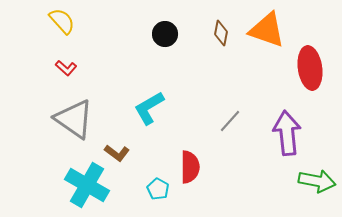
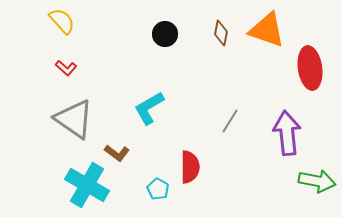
gray line: rotated 10 degrees counterclockwise
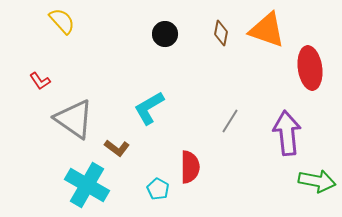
red L-shape: moved 26 px left, 13 px down; rotated 15 degrees clockwise
brown L-shape: moved 5 px up
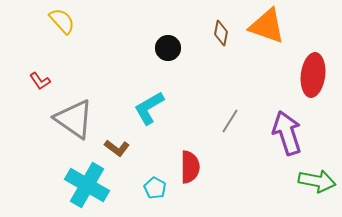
orange triangle: moved 4 px up
black circle: moved 3 px right, 14 px down
red ellipse: moved 3 px right, 7 px down; rotated 15 degrees clockwise
purple arrow: rotated 12 degrees counterclockwise
cyan pentagon: moved 3 px left, 1 px up
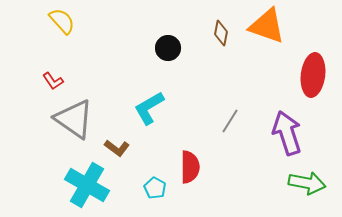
red L-shape: moved 13 px right
green arrow: moved 10 px left, 2 px down
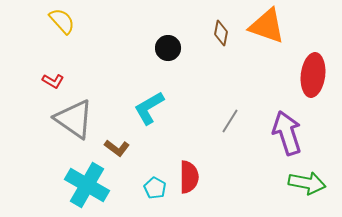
red L-shape: rotated 25 degrees counterclockwise
red semicircle: moved 1 px left, 10 px down
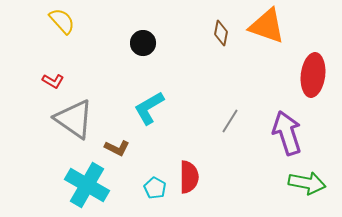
black circle: moved 25 px left, 5 px up
brown L-shape: rotated 10 degrees counterclockwise
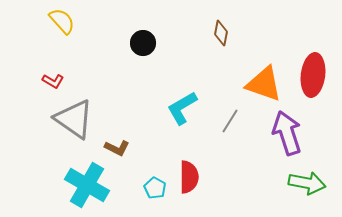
orange triangle: moved 3 px left, 58 px down
cyan L-shape: moved 33 px right
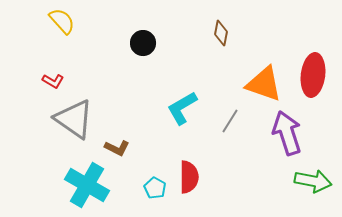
green arrow: moved 6 px right, 2 px up
